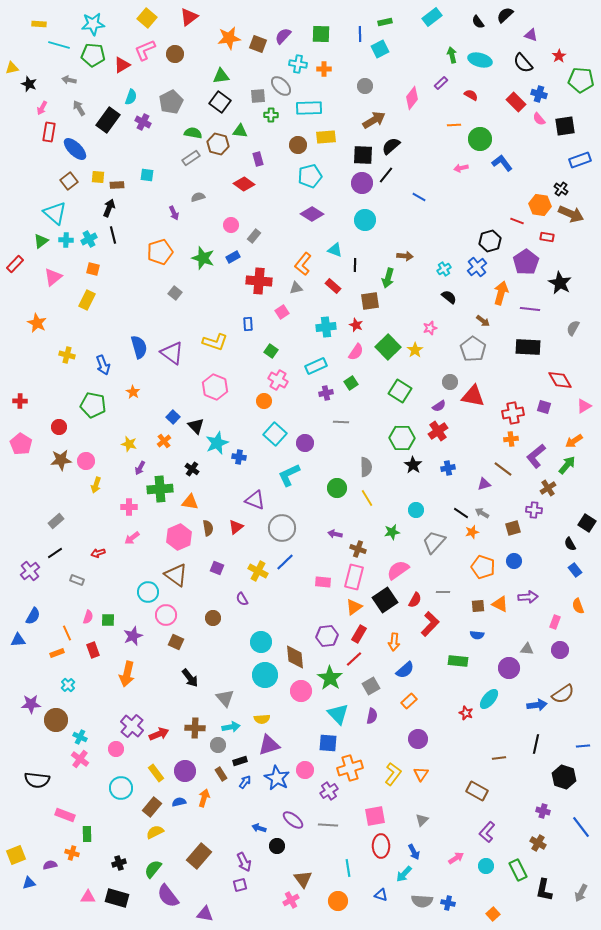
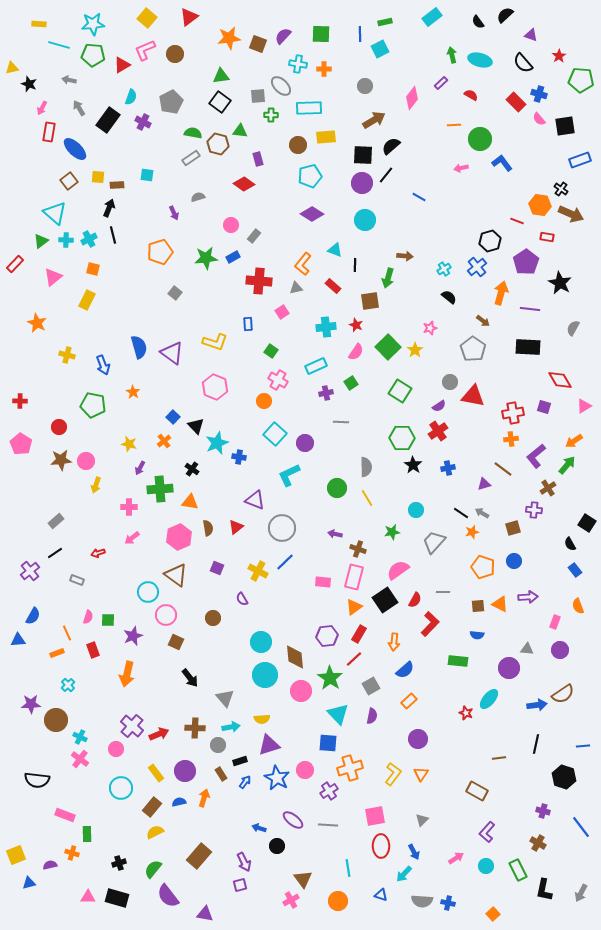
green star at (203, 258): moved 3 px right; rotated 25 degrees counterclockwise
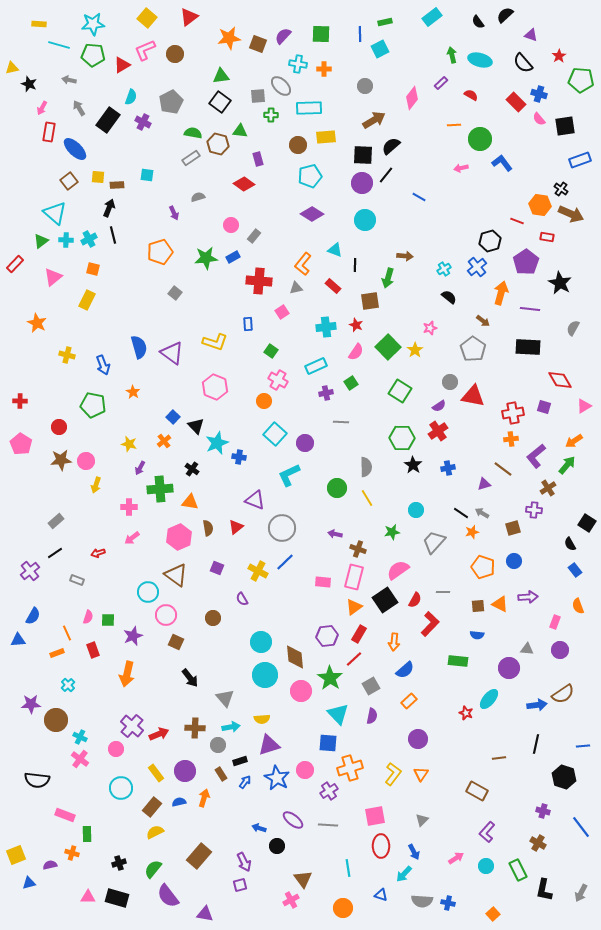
orange circle at (338, 901): moved 5 px right, 7 px down
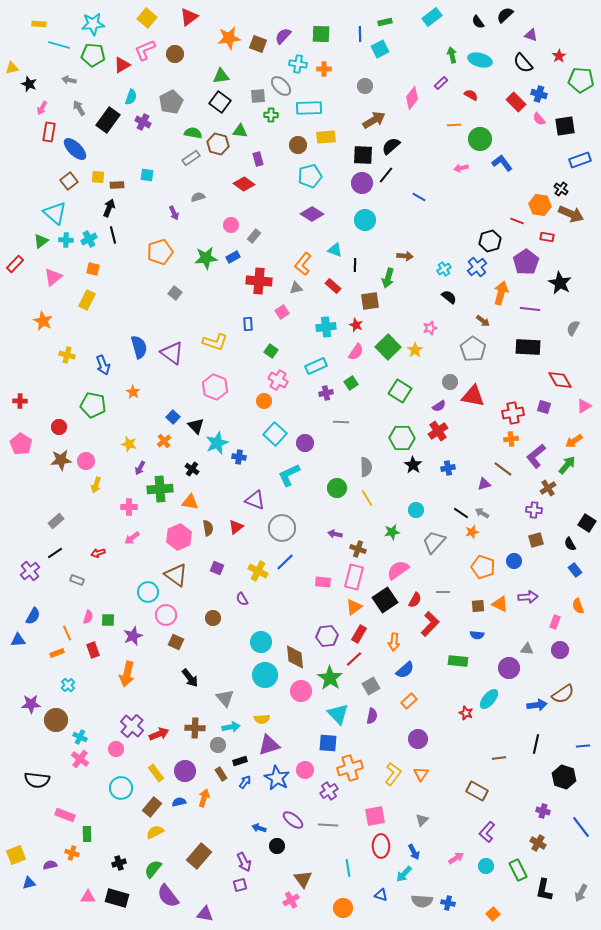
orange star at (37, 323): moved 6 px right, 2 px up
brown square at (513, 528): moved 23 px right, 12 px down
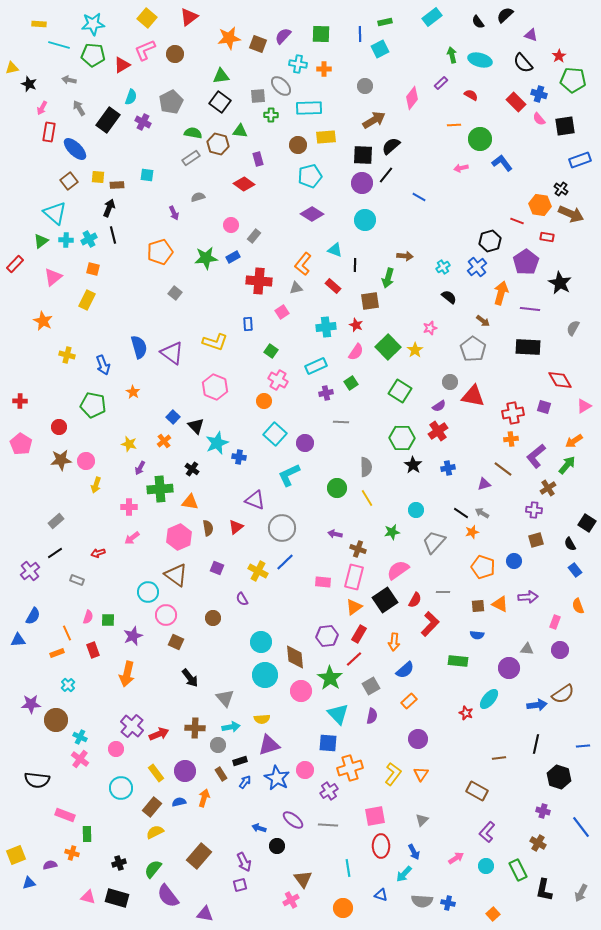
green pentagon at (581, 80): moved 8 px left
cyan cross at (444, 269): moved 1 px left, 2 px up
black hexagon at (564, 777): moved 5 px left
pink triangle at (88, 897): rotated 14 degrees clockwise
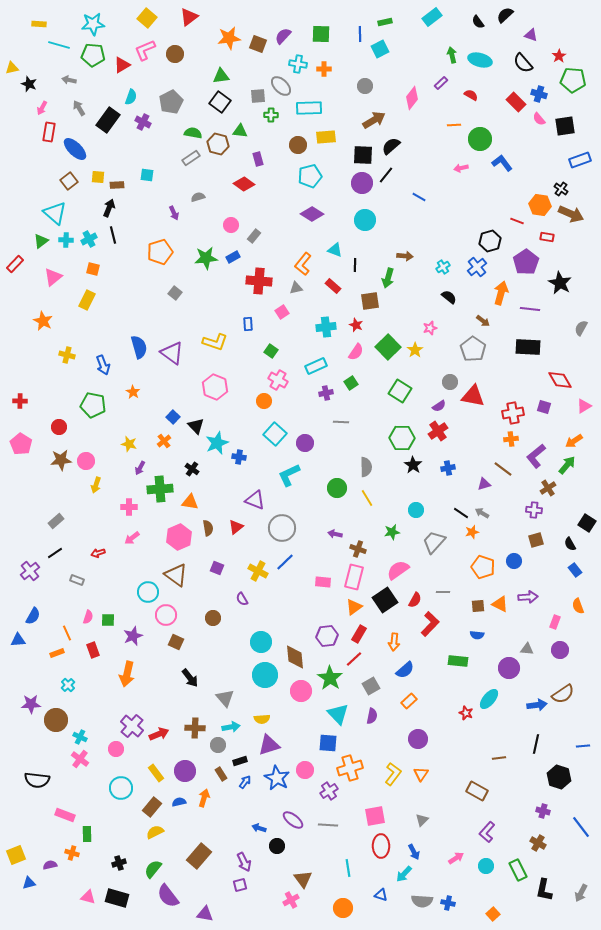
gray semicircle at (573, 328): moved 8 px right
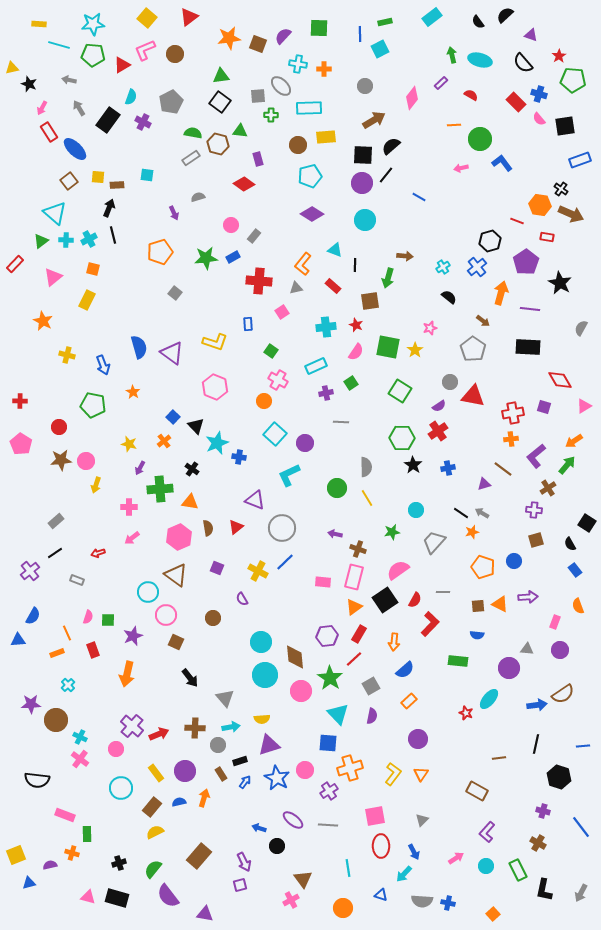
green square at (321, 34): moved 2 px left, 6 px up
red rectangle at (49, 132): rotated 42 degrees counterclockwise
green square at (388, 347): rotated 35 degrees counterclockwise
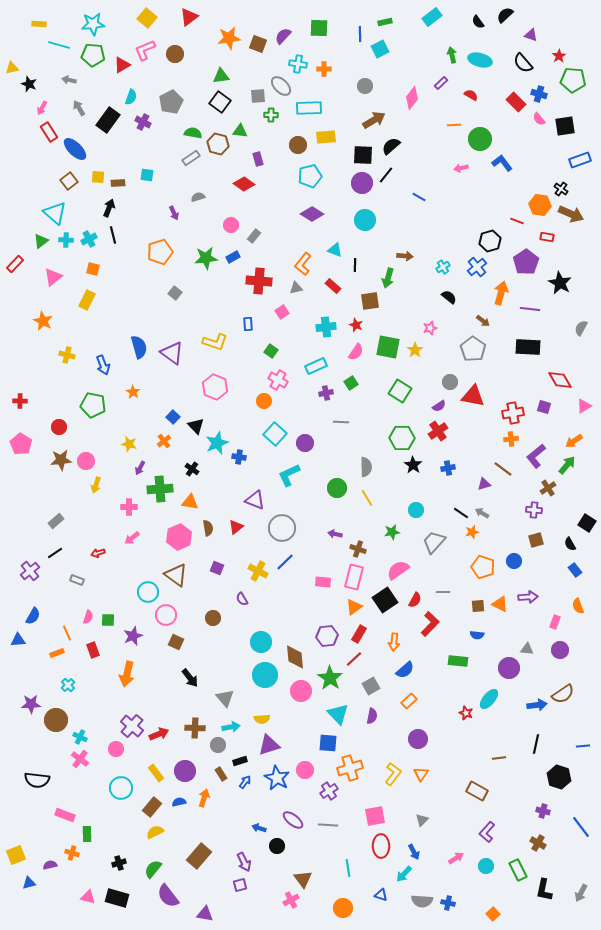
brown rectangle at (117, 185): moved 1 px right, 2 px up
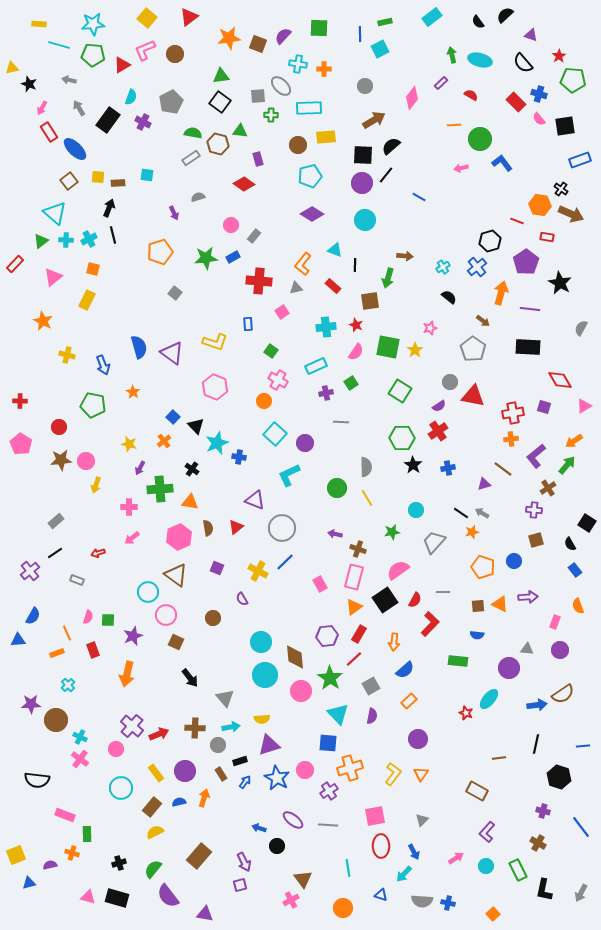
pink rectangle at (323, 582): moved 3 px left, 2 px down; rotated 56 degrees clockwise
